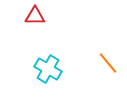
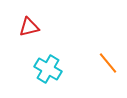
red triangle: moved 6 px left, 11 px down; rotated 15 degrees counterclockwise
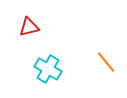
orange line: moved 2 px left, 1 px up
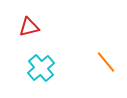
cyan cross: moved 7 px left, 1 px up; rotated 20 degrees clockwise
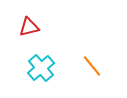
orange line: moved 14 px left, 4 px down
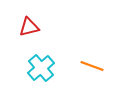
orange line: rotated 30 degrees counterclockwise
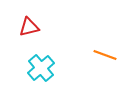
orange line: moved 13 px right, 11 px up
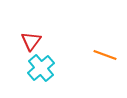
red triangle: moved 2 px right, 14 px down; rotated 40 degrees counterclockwise
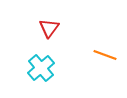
red triangle: moved 18 px right, 13 px up
